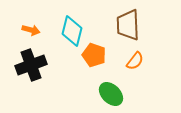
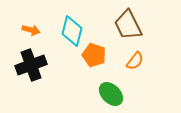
brown trapezoid: rotated 24 degrees counterclockwise
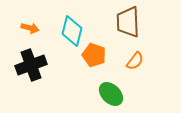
brown trapezoid: moved 3 px up; rotated 24 degrees clockwise
orange arrow: moved 1 px left, 2 px up
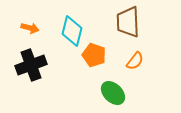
green ellipse: moved 2 px right, 1 px up
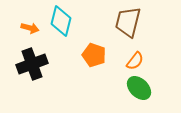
brown trapezoid: rotated 16 degrees clockwise
cyan diamond: moved 11 px left, 10 px up
black cross: moved 1 px right, 1 px up
green ellipse: moved 26 px right, 5 px up
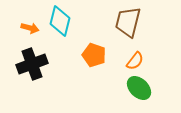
cyan diamond: moved 1 px left
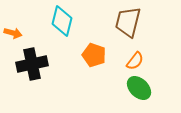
cyan diamond: moved 2 px right
orange arrow: moved 17 px left, 5 px down
black cross: rotated 8 degrees clockwise
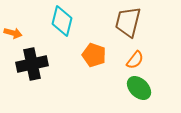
orange semicircle: moved 1 px up
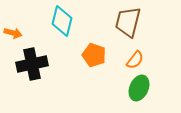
green ellipse: rotated 70 degrees clockwise
